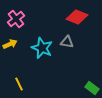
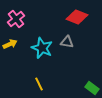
yellow line: moved 20 px right
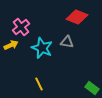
pink cross: moved 5 px right, 8 px down
yellow arrow: moved 1 px right, 1 px down
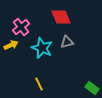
red diamond: moved 16 px left; rotated 45 degrees clockwise
gray triangle: rotated 24 degrees counterclockwise
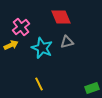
green rectangle: rotated 56 degrees counterclockwise
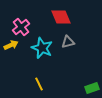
gray triangle: moved 1 px right
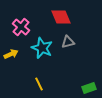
pink cross: rotated 12 degrees counterclockwise
yellow arrow: moved 9 px down
green rectangle: moved 3 px left
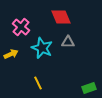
gray triangle: rotated 16 degrees clockwise
yellow line: moved 1 px left, 1 px up
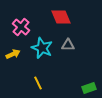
gray triangle: moved 3 px down
yellow arrow: moved 2 px right
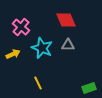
red diamond: moved 5 px right, 3 px down
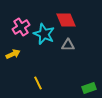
pink cross: rotated 18 degrees clockwise
cyan star: moved 2 px right, 14 px up
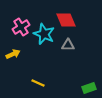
yellow line: rotated 40 degrees counterclockwise
